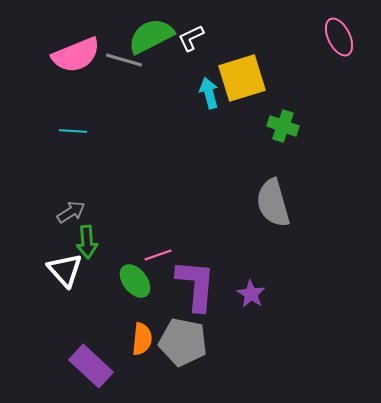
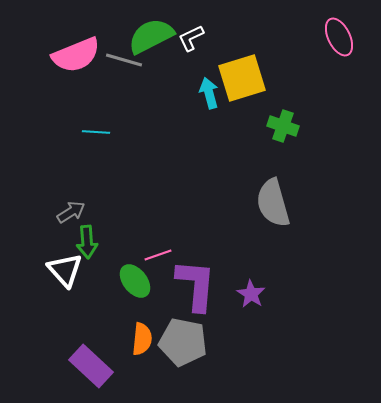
cyan line: moved 23 px right, 1 px down
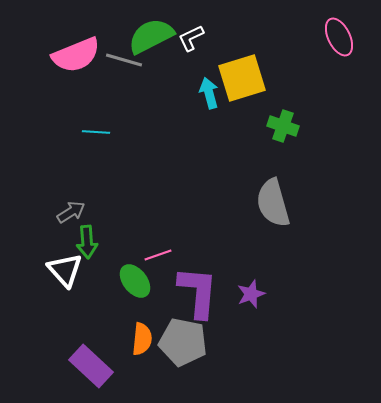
purple L-shape: moved 2 px right, 7 px down
purple star: rotated 20 degrees clockwise
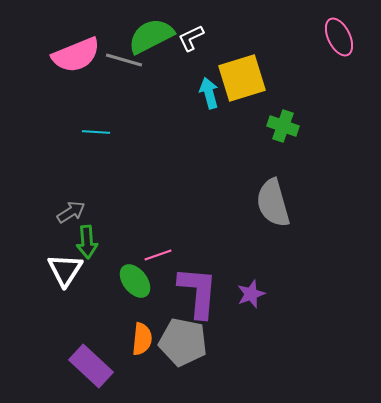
white triangle: rotated 15 degrees clockwise
